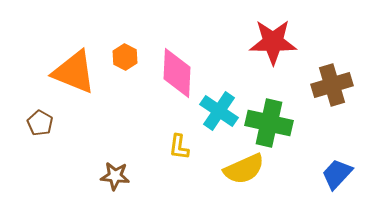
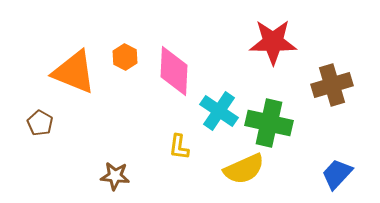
pink diamond: moved 3 px left, 2 px up
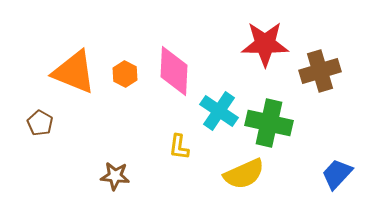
red star: moved 8 px left, 2 px down
orange hexagon: moved 17 px down
brown cross: moved 12 px left, 14 px up
yellow semicircle: moved 5 px down
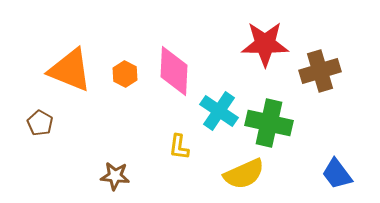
orange triangle: moved 4 px left, 2 px up
blue trapezoid: rotated 80 degrees counterclockwise
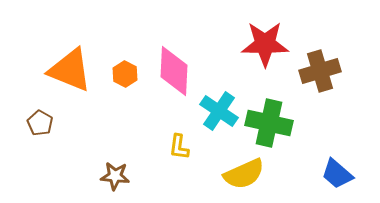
blue trapezoid: rotated 12 degrees counterclockwise
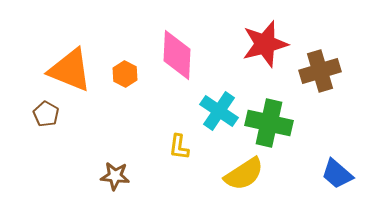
red star: rotated 15 degrees counterclockwise
pink diamond: moved 3 px right, 16 px up
brown pentagon: moved 6 px right, 9 px up
yellow semicircle: rotated 9 degrees counterclockwise
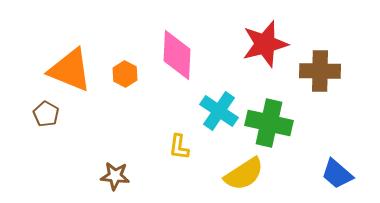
brown cross: rotated 18 degrees clockwise
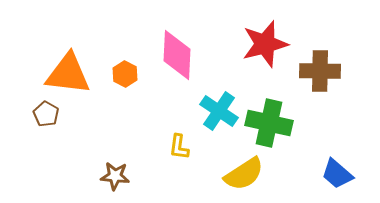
orange triangle: moved 2 px left, 4 px down; rotated 15 degrees counterclockwise
